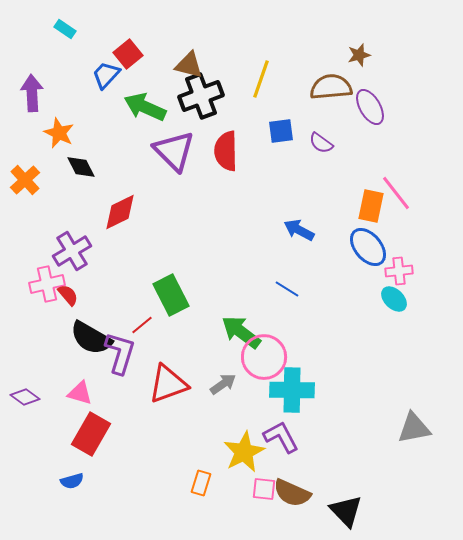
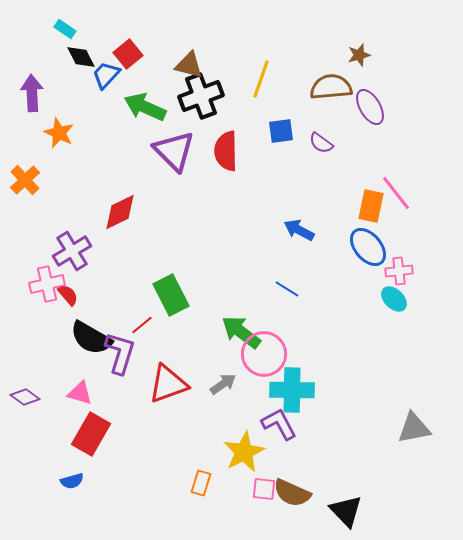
black diamond at (81, 167): moved 110 px up
pink circle at (264, 357): moved 3 px up
purple L-shape at (281, 437): moved 2 px left, 13 px up
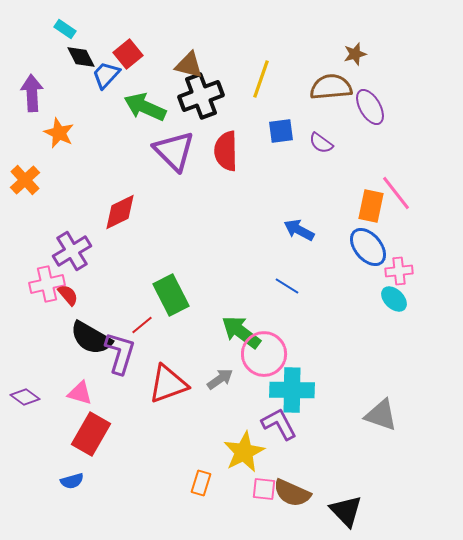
brown star at (359, 55): moved 4 px left, 1 px up
blue line at (287, 289): moved 3 px up
gray arrow at (223, 384): moved 3 px left, 5 px up
gray triangle at (414, 428): moved 33 px left, 13 px up; rotated 30 degrees clockwise
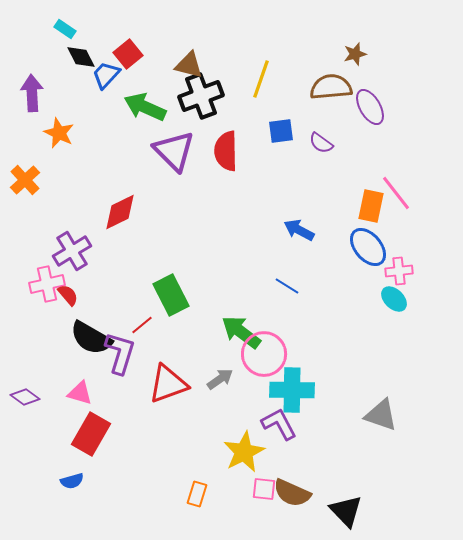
orange rectangle at (201, 483): moved 4 px left, 11 px down
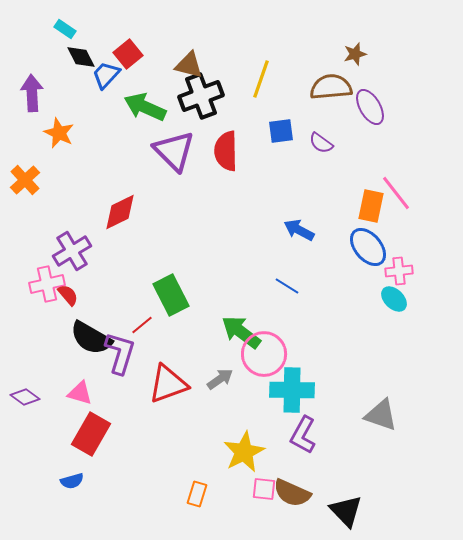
purple L-shape at (279, 424): moved 24 px right, 11 px down; rotated 123 degrees counterclockwise
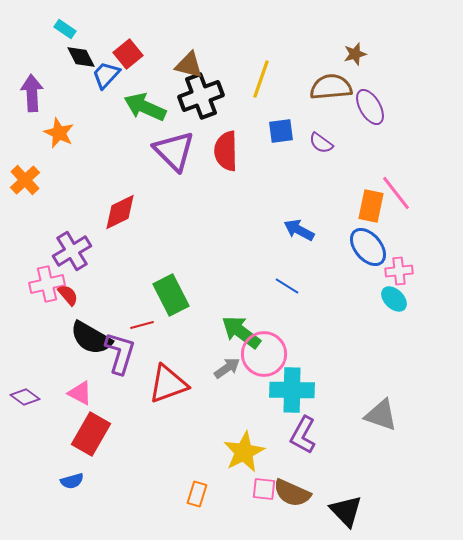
red line at (142, 325): rotated 25 degrees clockwise
gray arrow at (220, 379): moved 7 px right, 11 px up
pink triangle at (80, 393): rotated 12 degrees clockwise
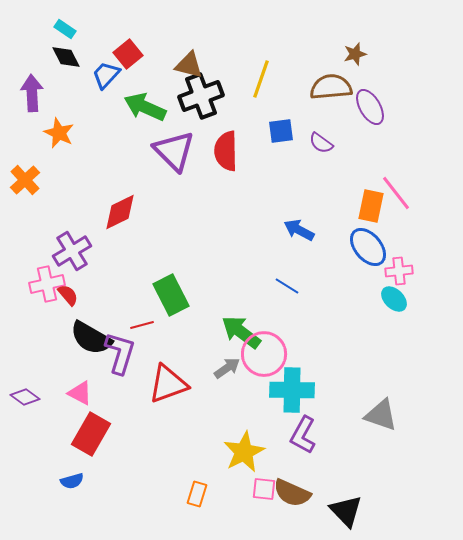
black diamond at (81, 57): moved 15 px left
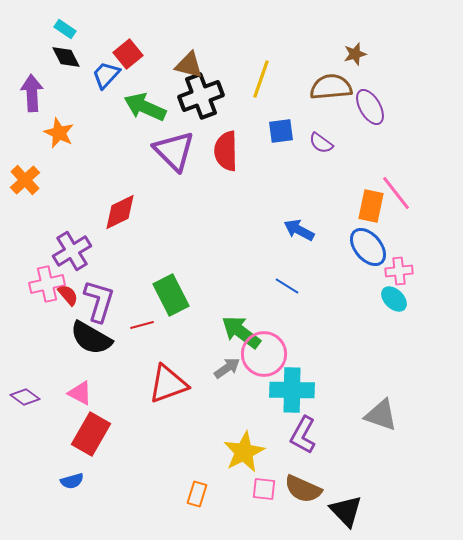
purple L-shape at (120, 353): moved 21 px left, 52 px up
brown semicircle at (292, 493): moved 11 px right, 4 px up
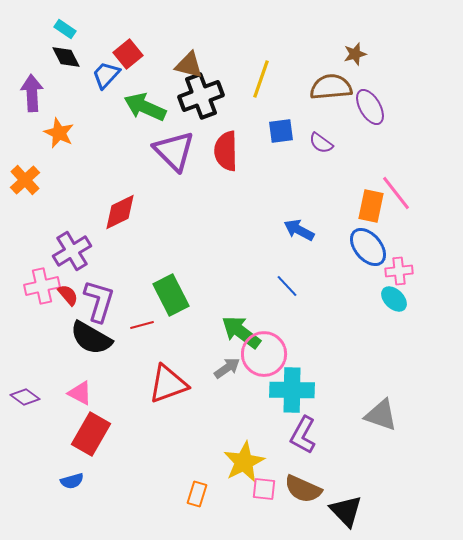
pink cross at (47, 284): moved 5 px left, 2 px down
blue line at (287, 286): rotated 15 degrees clockwise
yellow star at (244, 452): moved 10 px down
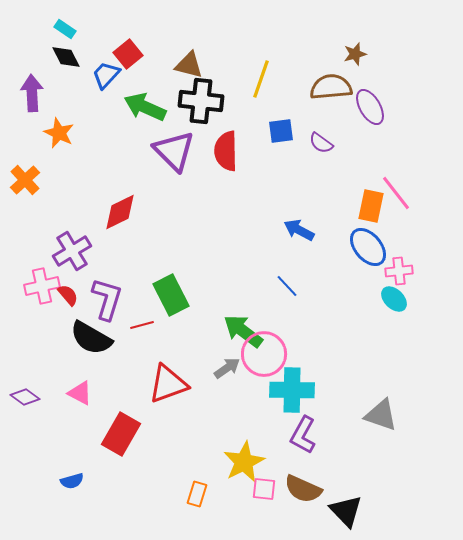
black cross at (201, 96): moved 5 px down; rotated 27 degrees clockwise
purple L-shape at (99, 301): moved 8 px right, 2 px up
green arrow at (241, 332): moved 2 px right, 1 px up
red rectangle at (91, 434): moved 30 px right
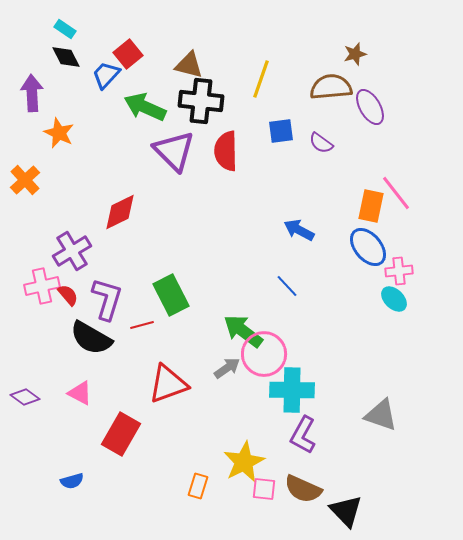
orange rectangle at (197, 494): moved 1 px right, 8 px up
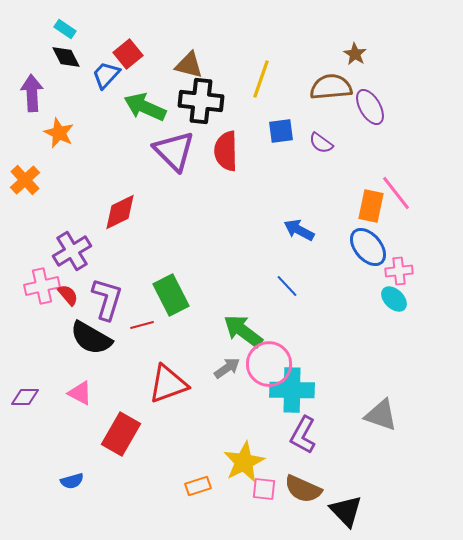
brown star at (355, 54): rotated 25 degrees counterclockwise
pink circle at (264, 354): moved 5 px right, 10 px down
purple diamond at (25, 397): rotated 36 degrees counterclockwise
orange rectangle at (198, 486): rotated 55 degrees clockwise
